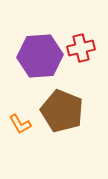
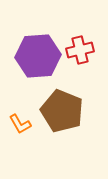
red cross: moved 1 px left, 2 px down
purple hexagon: moved 2 px left
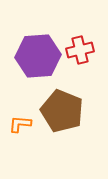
orange L-shape: rotated 125 degrees clockwise
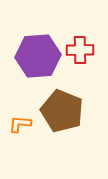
red cross: rotated 12 degrees clockwise
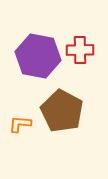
purple hexagon: rotated 15 degrees clockwise
brown pentagon: rotated 6 degrees clockwise
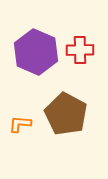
purple hexagon: moved 2 px left, 4 px up; rotated 12 degrees clockwise
brown pentagon: moved 4 px right, 3 px down
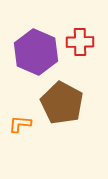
red cross: moved 8 px up
brown pentagon: moved 4 px left, 11 px up
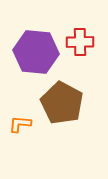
purple hexagon: rotated 18 degrees counterclockwise
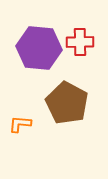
purple hexagon: moved 3 px right, 4 px up
brown pentagon: moved 5 px right
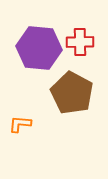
brown pentagon: moved 5 px right, 10 px up
